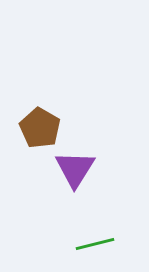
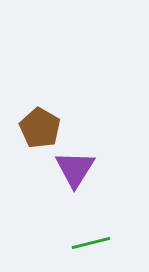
green line: moved 4 px left, 1 px up
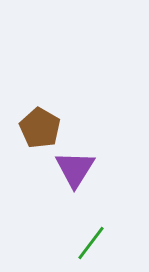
green line: rotated 39 degrees counterclockwise
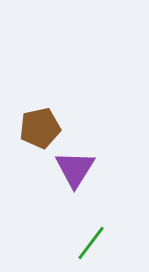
brown pentagon: rotated 30 degrees clockwise
